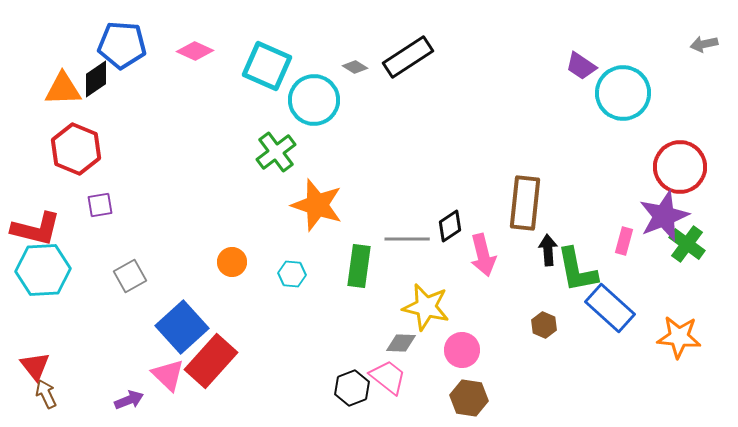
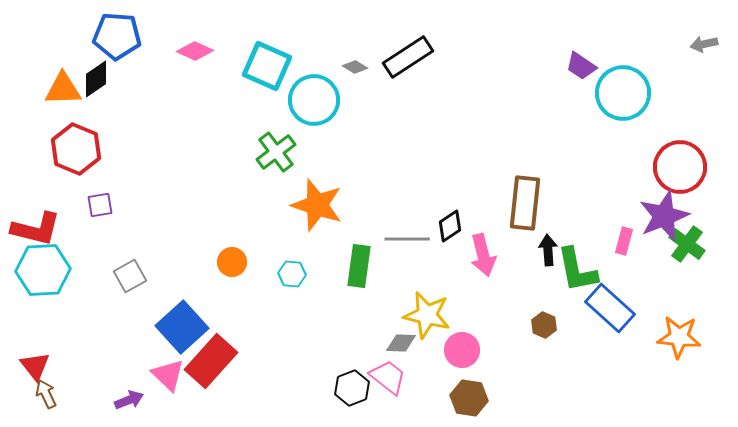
blue pentagon at (122, 45): moved 5 px left, 9 px up
yellow star at (426, 307): moved 1 px right, 8 px down
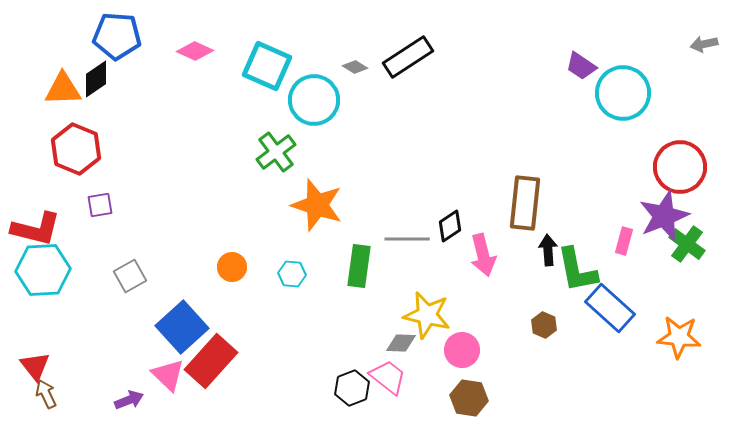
orange circle at (232, 262): moved 5 px down
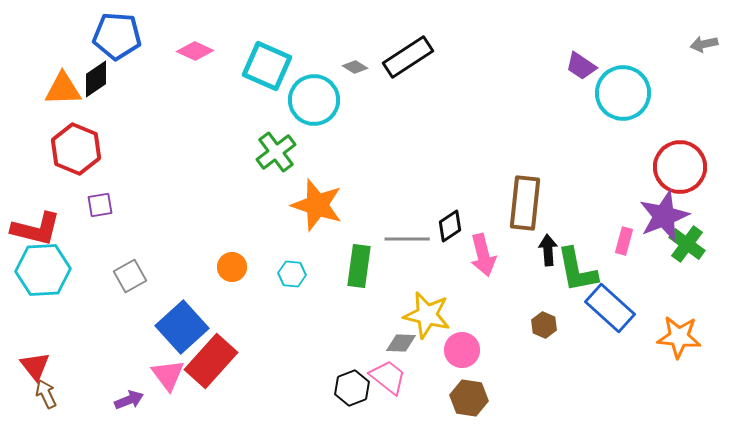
pink triangle at (168, 375): rotated 9 degrees clockwise
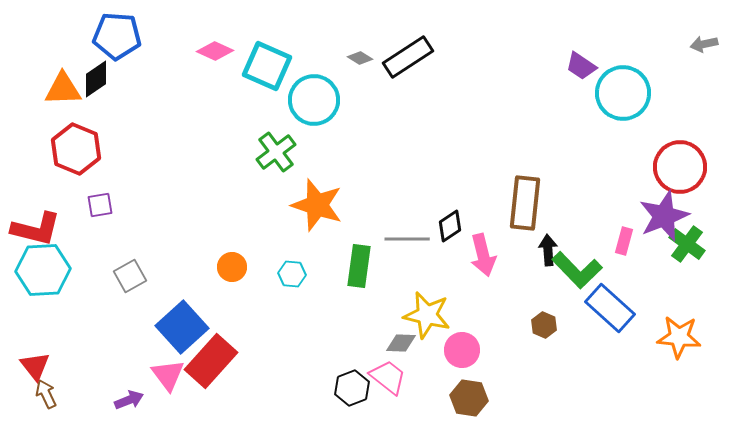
pink diamond at (195, 51): moved 20 px right
gray diamond at (355, 67): moved 5 px right, 9 px up
green L-shape at (577, 270): rotated 33 degrees counterclockwise
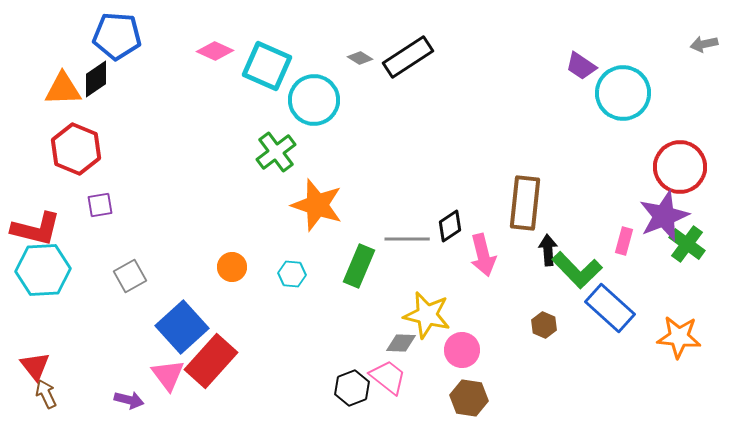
green rectangle at (359, 266): rotated 15 degrees clockwise
purple arrow at (129, 400): rotated 36 degrees clockwise
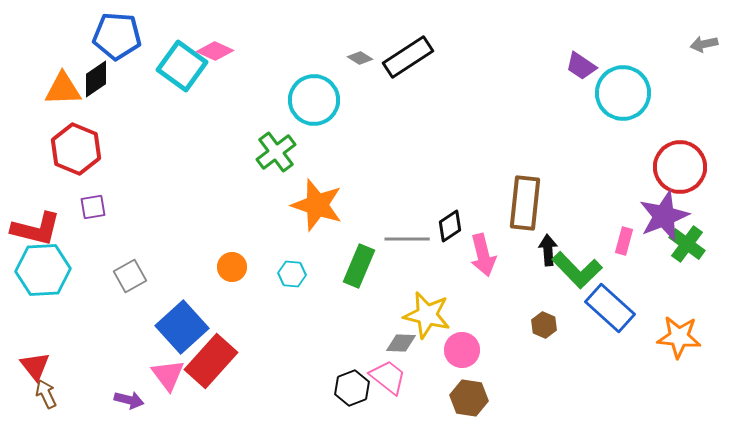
cyan square at (267, 66): moved 85 px left; rotated 12 degrees clockwise
purple square at (100, 205): moved 7 px left, 2 px down
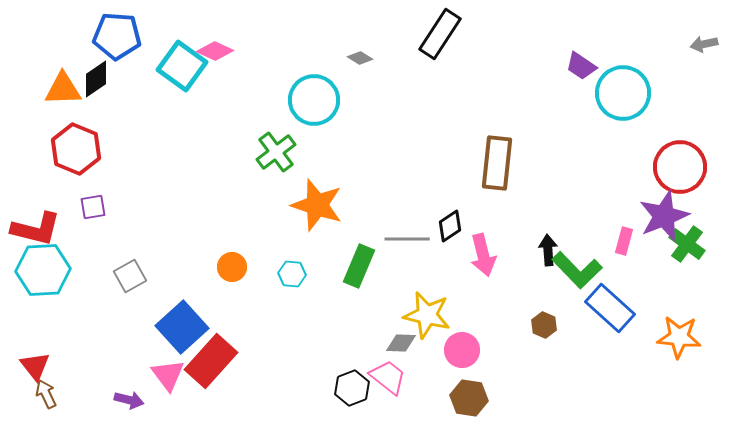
black rectangle at (408, 57): moved 32 px right, 23 px up; rotated 24 degrees counterclockwise
brown rectangle at (525, 203): moved 28 px left, 40 px up
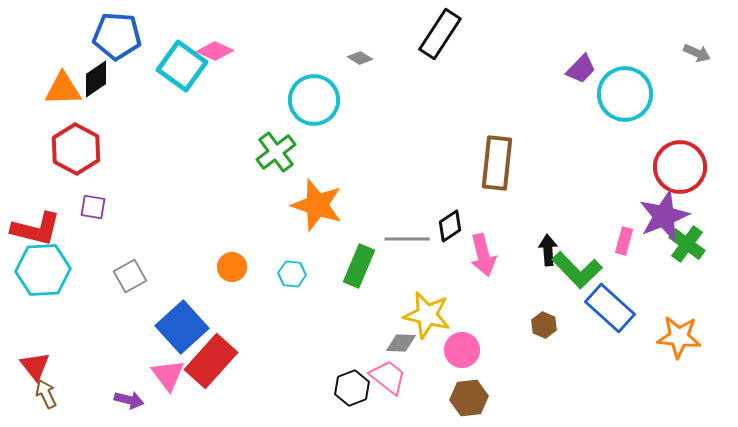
gray arrow at (704, 44): moved 7 px left, 9 px down; rotated 144 degrees counterclockwise
purple trapezoid at (581, 66): moved 3 px down; rotated 80 degrees counterclockwise
cyan circle at (623, 93): moved 2 px right, 1 px down
red hexagon at (76, 149): rotated 6 degrees clockwise
purple square at (93, 207): rotated 20 degrees clockwise
brown hexagon at (469, 398): rotated 15 degrees counterclockwise
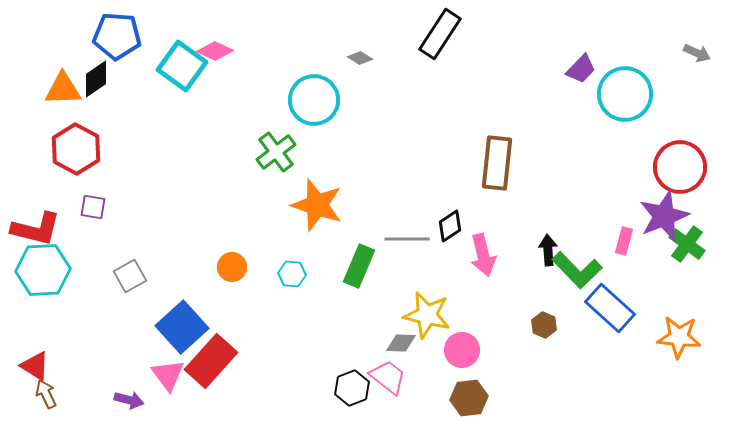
red triangle at (35, 366): rotated 20 degrees counterclockwise
